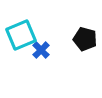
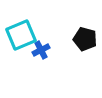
blue cross: rotated 18 degrees clockwise
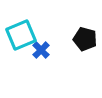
blue cross: rotated 18 degrees counterclockwise
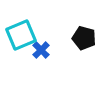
black pentagon: moved 1 px left, 1 px up
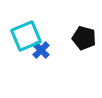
cyan square: moved 5 px right, 1 px down
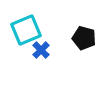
cyan square: moved 6 px up
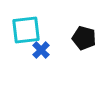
cyan square: rotated 16 degrees clockwise
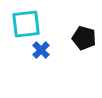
cyan square: moved 6 px up
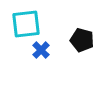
black pentagon: moved 2 px left, 2 px down
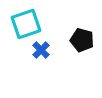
cyan square: rotated 12 degrees counterclockwise
